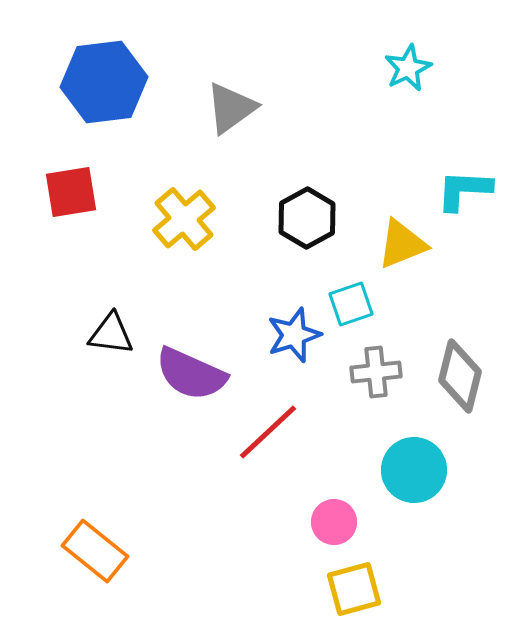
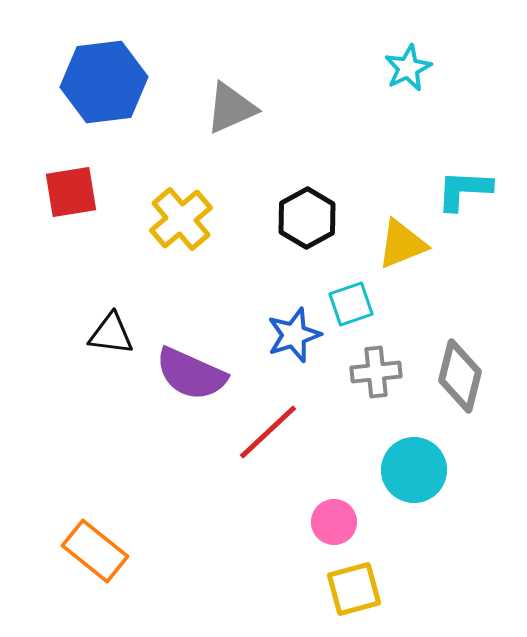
gray triangle: rotated 12 degrees clockwise
yellow cross: moved 3 px left
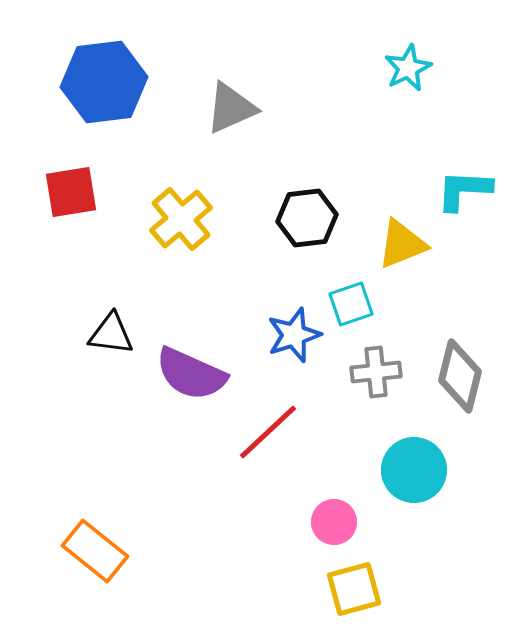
black hexagon: rotated 22 degrees clockwise
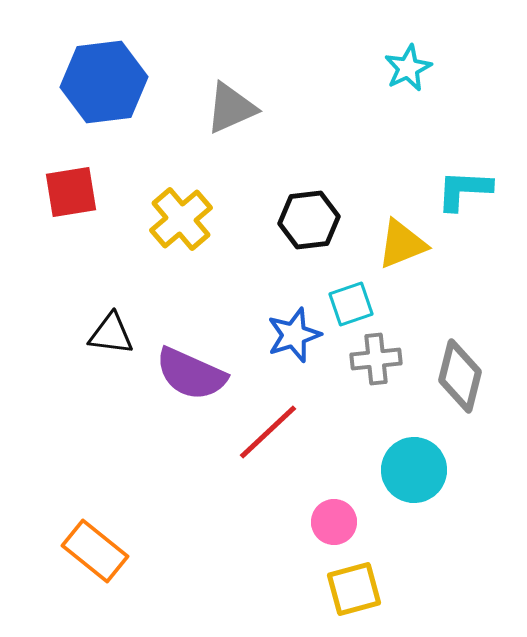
black hexagon: moved 2 px right, 2 px down
gray cross: moved 13 px up
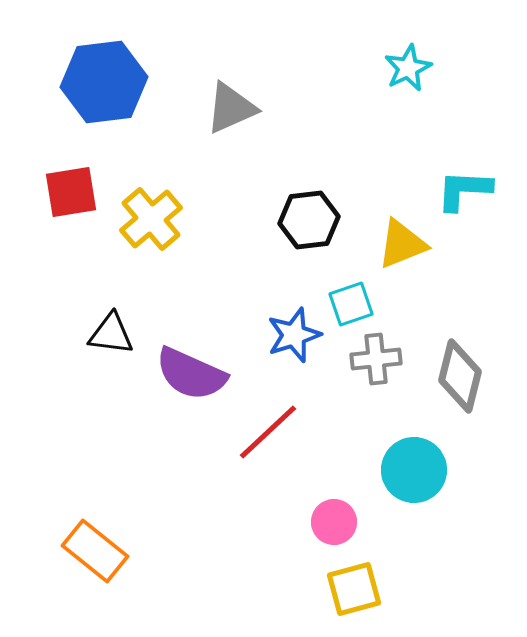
yellow cross: moved 30 px left
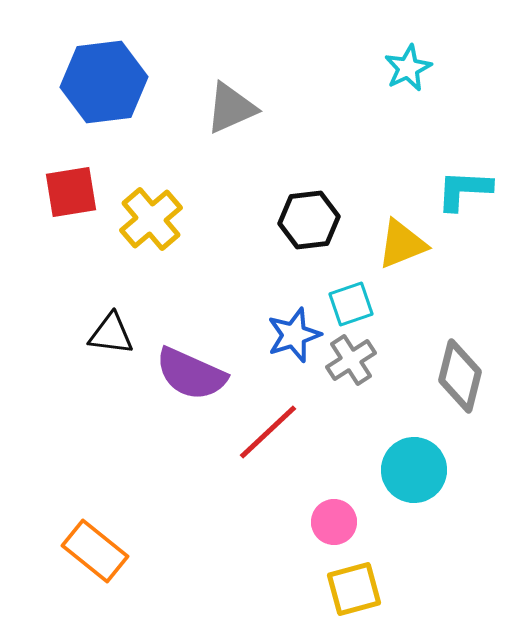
gray cross: moved 25 px left, 1 px down; rotated 27 degrees counterclockwise
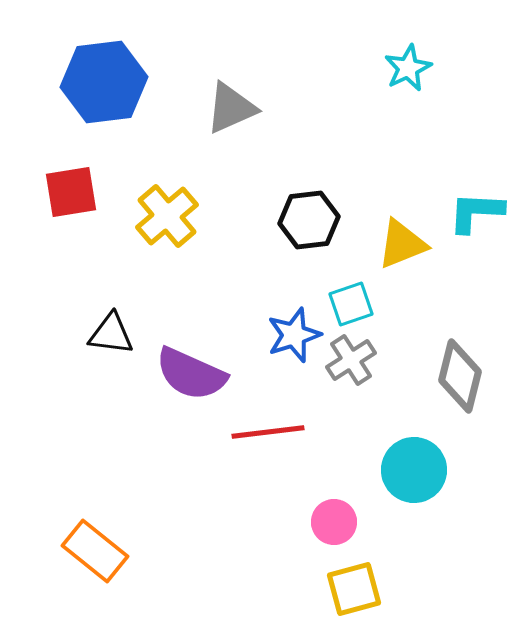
cyan L-shape: moved 12 px right, 22 px down
yellow cross: moved 16 px right, 3 px up
red line: rotated 36 degrees clockwise
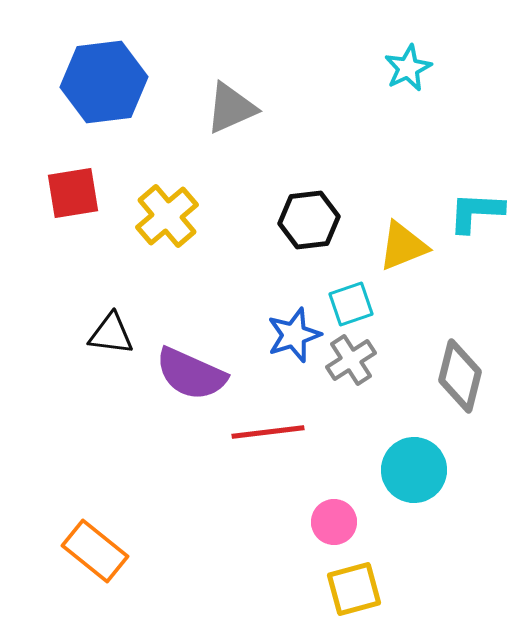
red square: moved 2 px right, 1 px down
yellow triangle: moved 1 px right, 2 px down
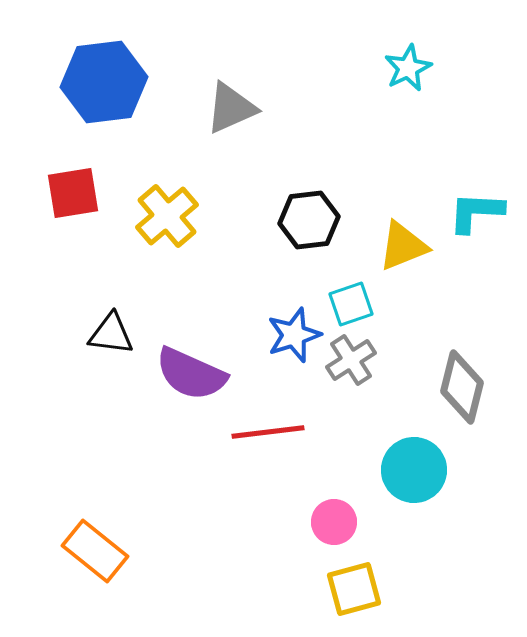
gray diamond: moved 2 px right, 11 px down
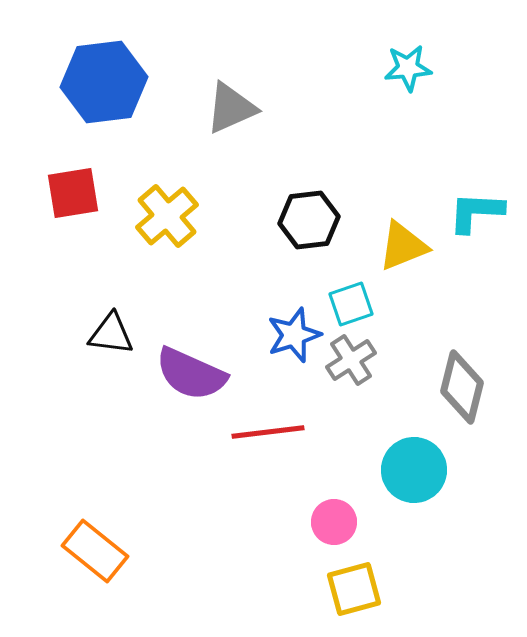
cyan star: rotated 21 degrees clockwise
